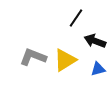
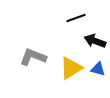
black line: rotated 36 degrees clockwise
yellow triangle: moved 6 px right, 8 px down
blue triangle: rotated 28 degrees clockwise
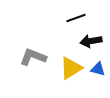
black arrow: moved 4 px left; rotated 30 degrees counterclockwise
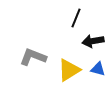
black line: rotated 48 degrees counterclockwise
black arrow: moved 2 px right
yellow triangle: moved 2 px left, 2 px down
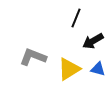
black arrow: rotated 20 degrees counterclockwise
yellow triangle: moved 1 px up
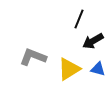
black line: moved 3 px right, 1 px down
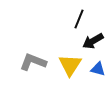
gray L-shape: moved 5 px down
yellow triangle: moved 1 px right, 4 px up; rotated 25 degrees counterclockwise
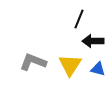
black arrow: rotated 30 degrees clockwise
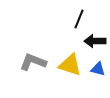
black arrow: moved 2 px right
yellow triangle: rotated 45 degrees counterclockwise
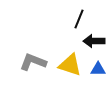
black arrow: moved 1 px left
blue triangle: rotated 14 degrees counterclockwise
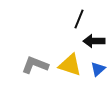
gray L-shape: moved 2 px right, 3 px down
blue triangle: rotated 42 degrees counterclockwise
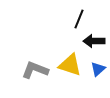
gray L-shape: moved 5 px down
